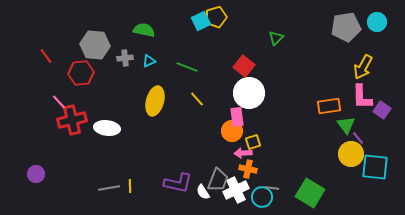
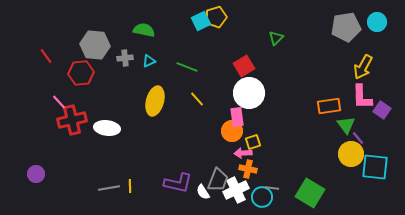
red square at (244, 66): rotated 20 degrees clockwise
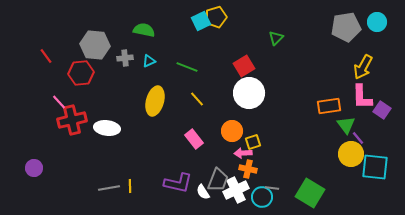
pink rectangle at (237, 117): moved 43 px left, 22 px down; rotated 30 degrees counterclockwise
purple circle at (36, 174): moved 2 px left, 6 px up
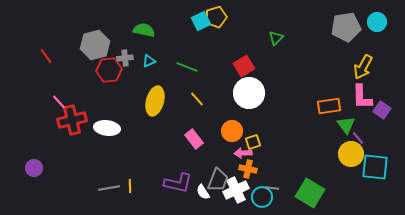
gray hexagon at (95, 45): rotated 20 degrees counterclockwise
red hexagon at (81, 73): moved 28 px right, 3 px up
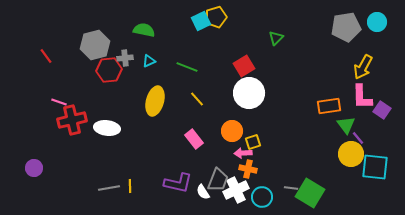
pink line at (59, 102): rotated 28 degrees counterclockwise
gray line at (272, 188): moved 19 px right
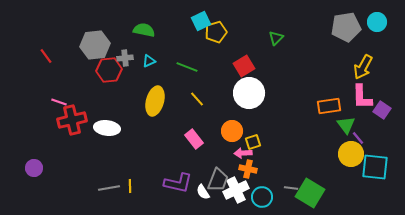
yellow pentagon at (216, 17): moved 15 px down
gray hexagon at (95, 45): rotated 8 degrees clockwise
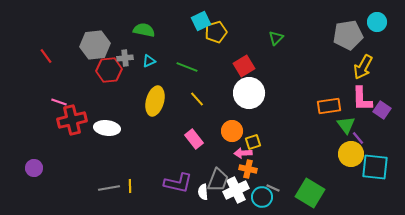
gray pentagon at (346, 27): moved 2 px right, 8 px down
pink L-shape at (362, 97): moved 2 px down
gray line at (291, 188): moved 18 px left; rotated 16 degrees clockwise
white semicircle at (203, 192): rotated 28 degrees clockwise
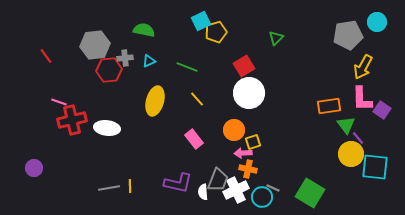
orange circle at (232, 131): moved 2 px right, 1 px up
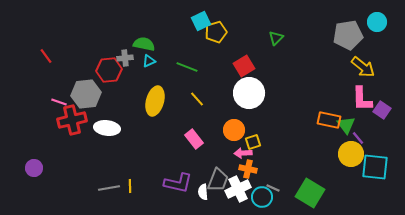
green semicircle at (144, 30): moved 14 px down
gray hexagon at (95, 45): moved 9 px left, 49 px down
yellow arrow at (363, 67): rotated 80 degrees counterclockwise
orange rectangle at (329, 106): moved 14 px down; rotated 20 degrees clockwise
white cross at (236, 190): moved 2 px right, 1 px up
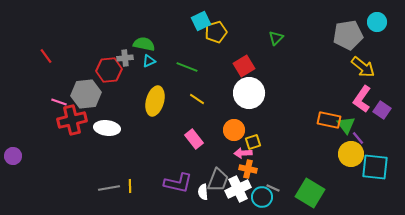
yellow line at (197, 99): rotated 14 degrees counterclockwise
pink L-shape at (362, 99): rotated 36 degrees clockwise
purple circle at (34, 168): moved 21 px left, 12 px up
